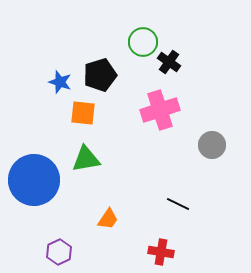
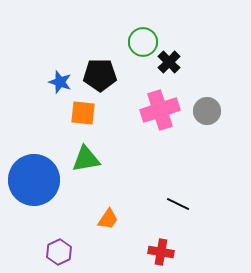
black cross: rotated 10 degrees clockwise
black pentagon: rotated 16 degrees clockwise
gray circle: moved 5 px left, 34 px up
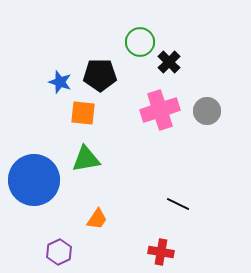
green circle: moved 3 px left
orange trapezoid: moved 11 px left
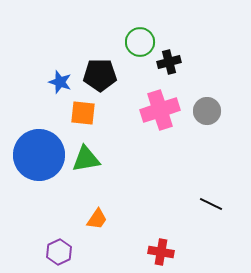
black cross: rotated 30 degrees clockwise
blue circle: moved 5 px right, 25 px up
black line: moved 33 px right
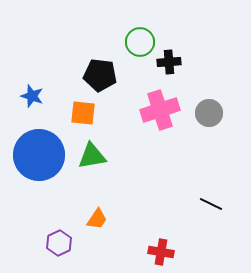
black cross: rotated 10 degrees clockwise
black pentagon: rotated 8 degrees clockwise
blue star: moved 28 px left, 14 px down
gray circle: moved 2 px right, 2 px down
green triangle: moved 6 px right, 3 px up
purple hexagon: moved 9 px up
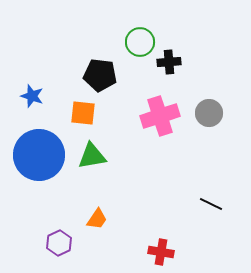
pink cross: moved 6 px down
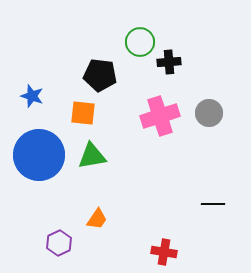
black line: moved 2 px right; rotated 25 degrees counterclockwise
red cross: moved 3 px right
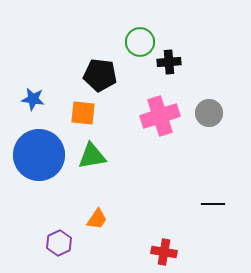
blue star: moved 1 px right, 3 px down; rotated 10 degrees counterclockwise
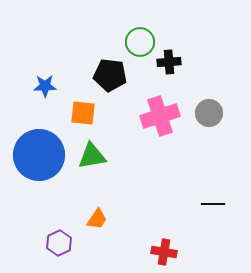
black pentagon: moved 10 px right
blue star: moved 12 px right, 13 px up; rotated 10 degrees counterclockwise
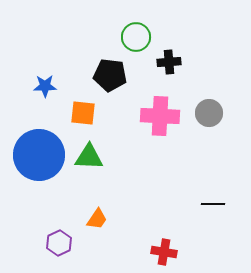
green circle: moved 4 px left, 5 px up
pink cross: rotated 21 degrees clockwise
green triangle: moved 3 px left, 1 px down; rotated 12 degrees clockwise
